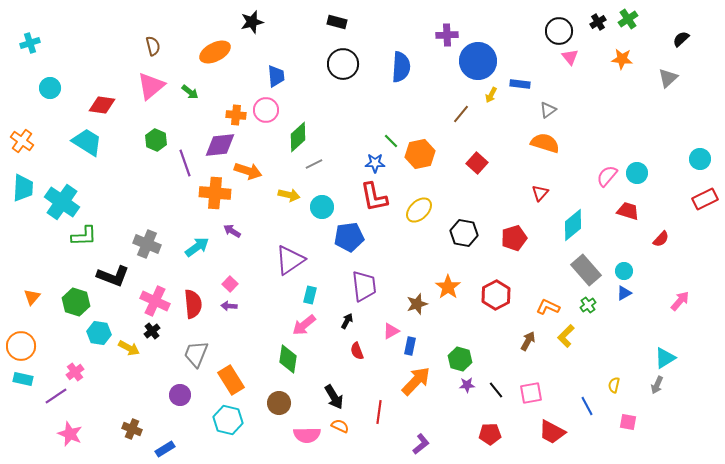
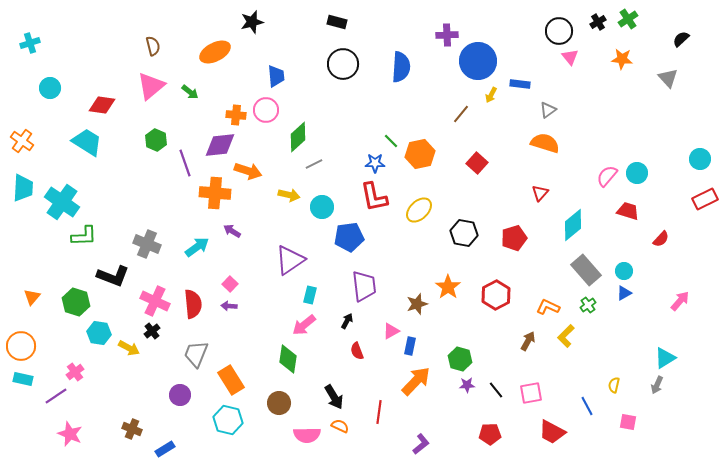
gray triangle at (668, 78): rotated 30 degrees counterclockwise
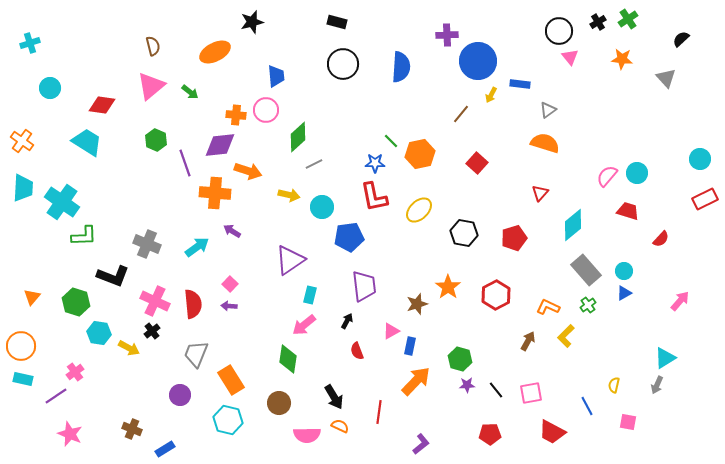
gray triangle at (668, 78): moved 2 px left
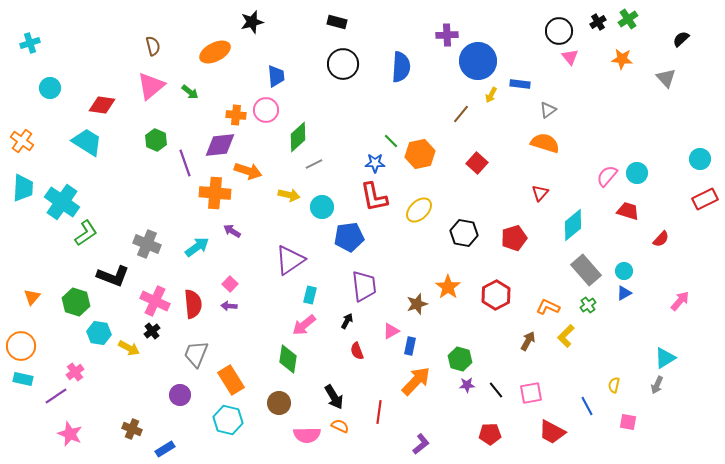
green L-shape at (84, 236): moved 2 px right, 3 px up; rotated 32 degrees counterclockwise
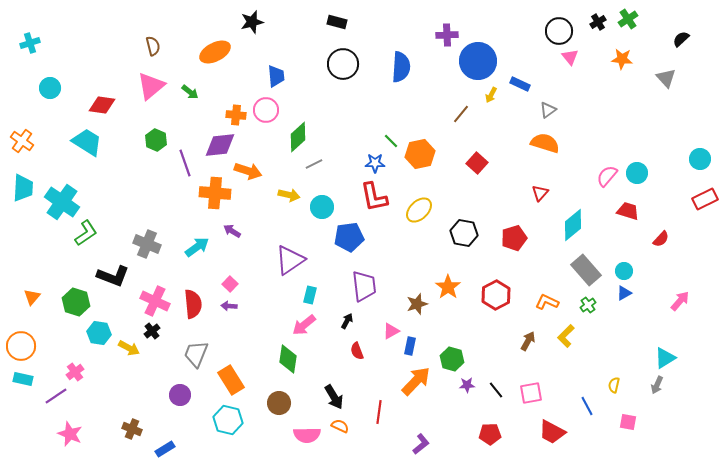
blue rectangle at (520, 84): rotated 18 degrees clockwise
orange L-shape at (548, 307): moved 1 px left, 5 px up
green hexagon at (460, 359): moved 8 px left
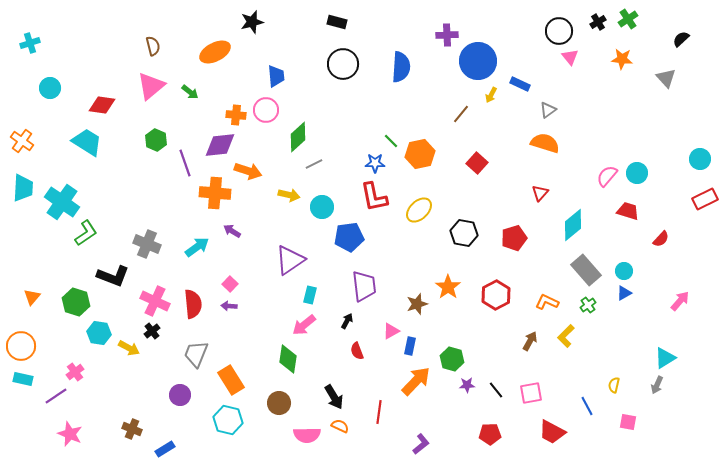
brown arrow at (528, 341): moved 2 px right
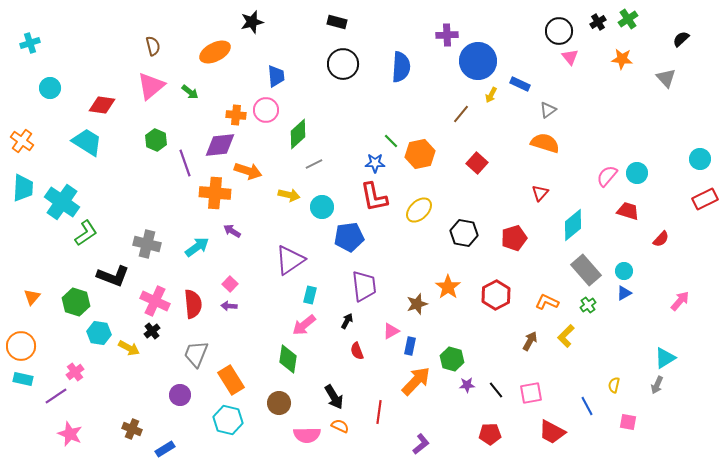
green diamond at (298, 137): moved 3 px up
gray cross at (147, 244): rotated 8 degrees counterclockwise
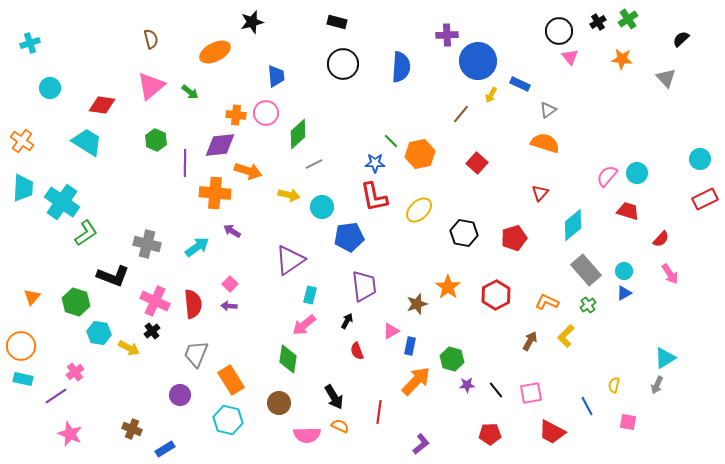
brown semicircle at (153, 46): moved 2 px left, 7 px up
pink circle at (266, 110): moved 3 px down
purple line at (185, 163): rotated 20 degrees clockwise
pink arrow at (680, 301): moved 10 px left, 27 px up; rotated 105 degrees clockwise
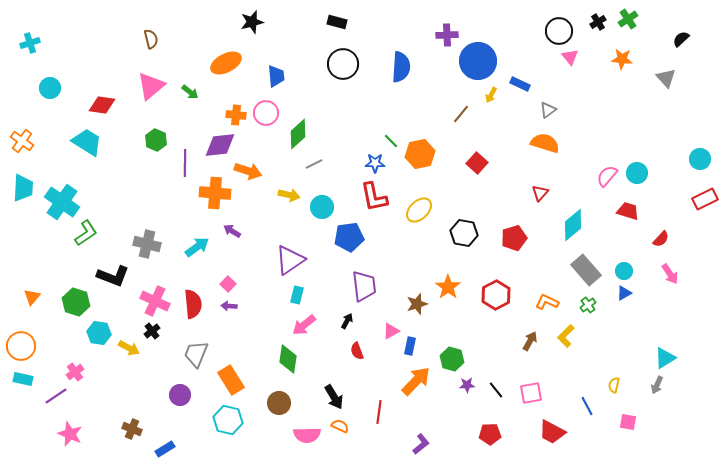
orange ellipse at (215, 52): moved 11 px right, 11 px down
pink square at (230, 284): moved 2 px left
cyan rectangle at (310, 295): moved 13 px left
